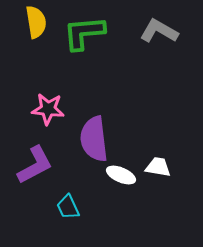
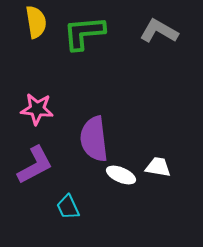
pink star: moved 11 px left
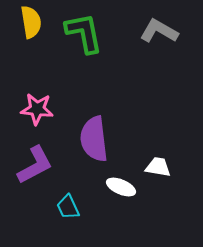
yellow semicircle: moved 5 px left
green L-shape: rotated 84 degrees clockwise
white ellipse: moved 12 px down
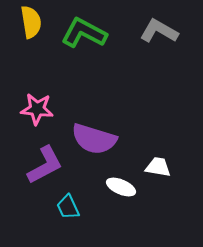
green L-shape: rotated 51 degrees counterclockwise
purple semicircle: rotated 66 degrees counterclockwise
purple L-shape: moved 10 px right
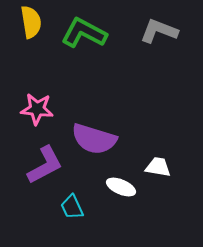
gray L-shape: rotated 9 degrees counterclockwise
cyan trapezoid: moved 4 px right
